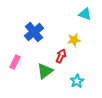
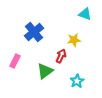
pink rectangle: moved 1 px up
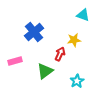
cyan triangle: moved 2 px left, 1 px down
red arrow: moved 1 px left, 2 px up
pink rectangle: rotated 48 degrees clockwise
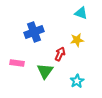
cyan triangle: moved 2 px left, 2 px up
blue cross: rotated 18 degrees clockwise
yellow star: moved 3 px right
pink rectangle: moved 2 px right, 2 px down; rotated 24 degrees clockwise
green triangle: rotated 18 degrees counterclockwise
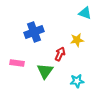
cyan triangle: moved 4 px right
cyan star: rotated 24 degrees clockwise
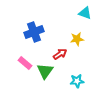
yellow star: moved 1 px up
red arrow: rotated 32 degrees clockwise
pink rectangle: moved 8 px right; rotated 32 degrees clockwise
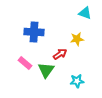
blue cross: rotated 24 degrees clockwise
green triangle: moved 1 px right, 1 px up
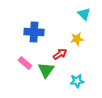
cyan triangle: moved 1 px left, 1 px down; rotated 24 degrees clockwise
